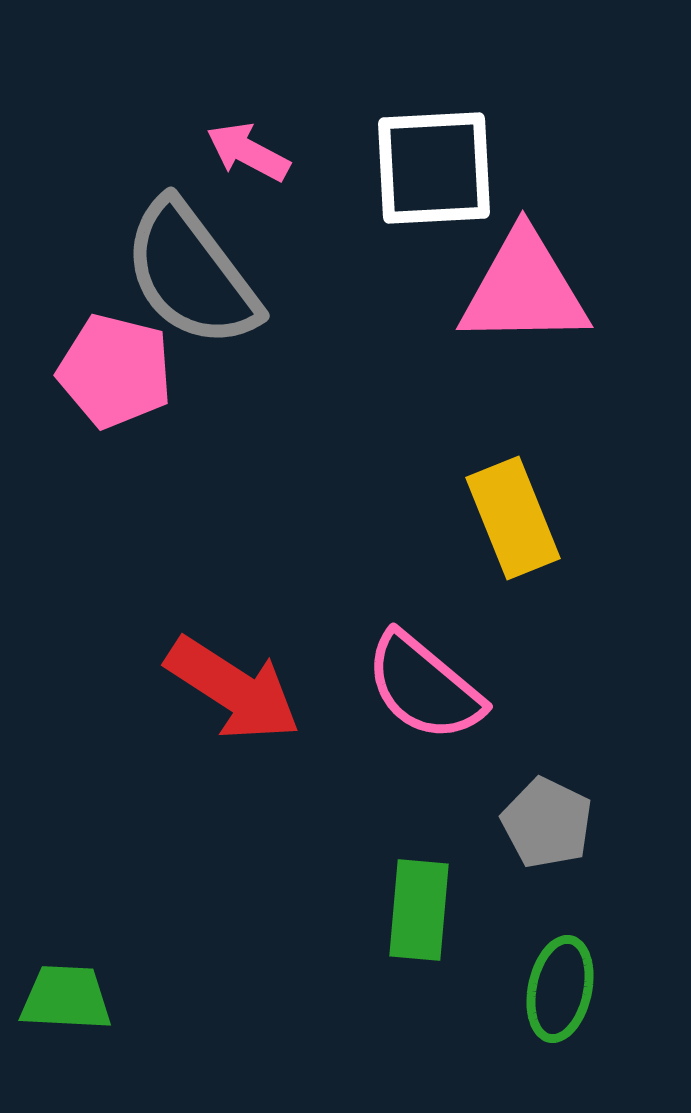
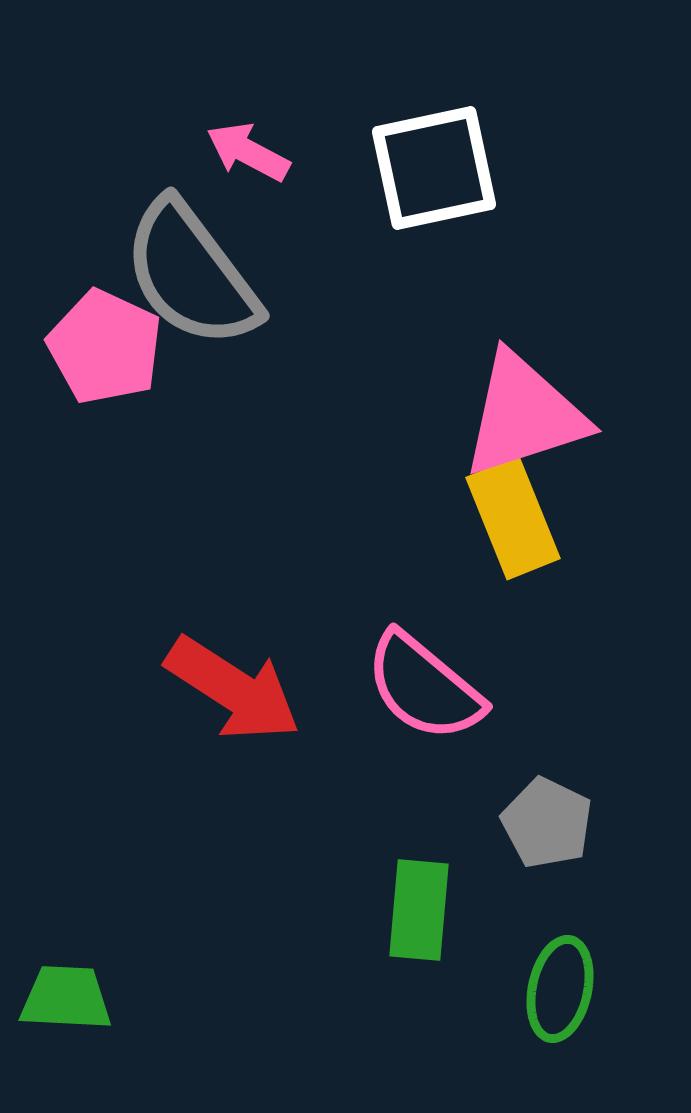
white square: rotated 9 degrees counterclockwise
pink triangle: moved 126 px down; rotated 17 degrees counterclockwise
pink pentagon: moved 10 px left, 24 px up; rotated 11 degrees clockwise
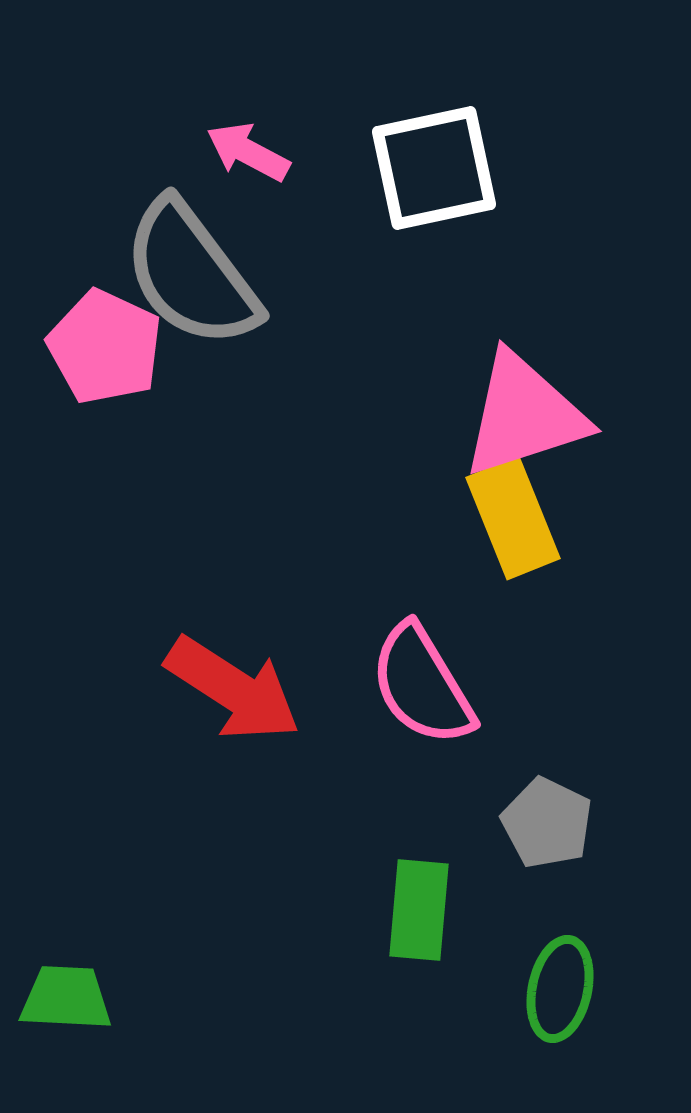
pink semicircle: moved 2 px left, 2 px up; rotated 19 degrees clockwise
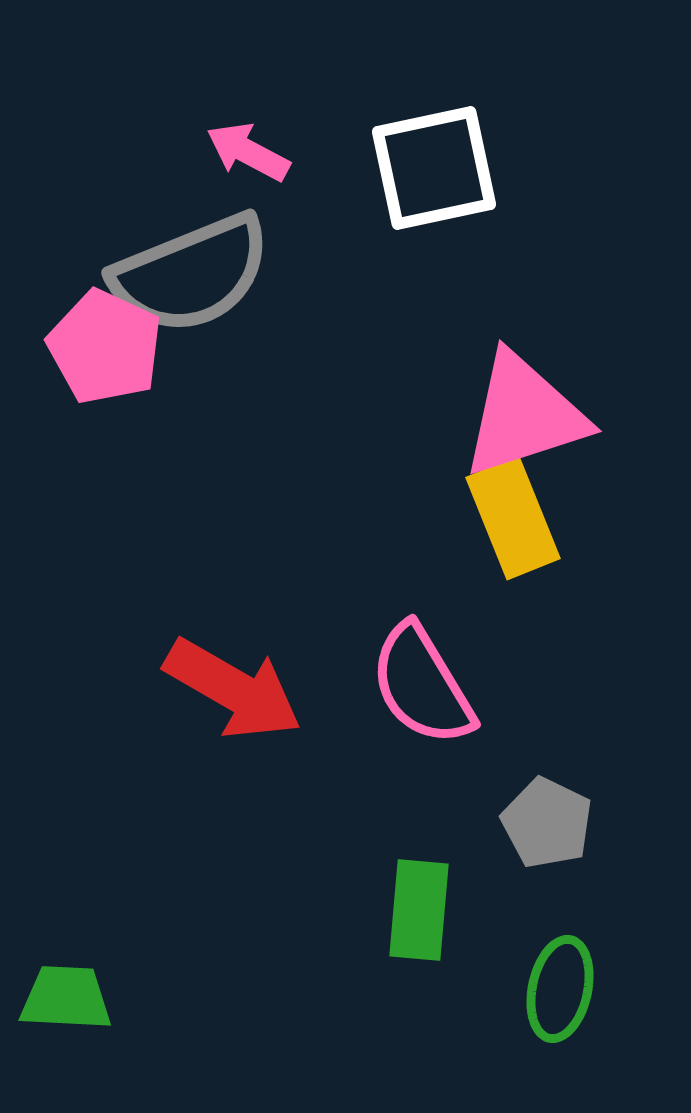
gray semicircle: rotated 75 degrees counterclockwise
red arrow: rotated 3 degrees counterclockwise
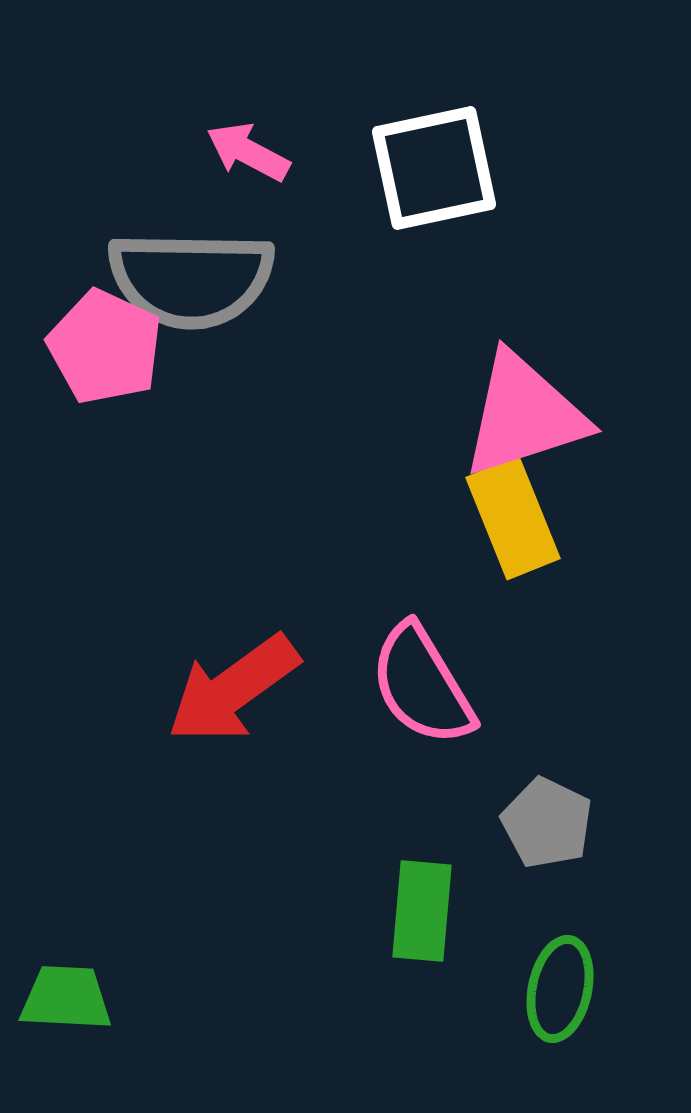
gray semicircle: moved 5 px down; rotated 23 degrees clockwise
red arrow: rotated 114 degrees clockwise
green rectangle: moved 3 px right, 1 px down
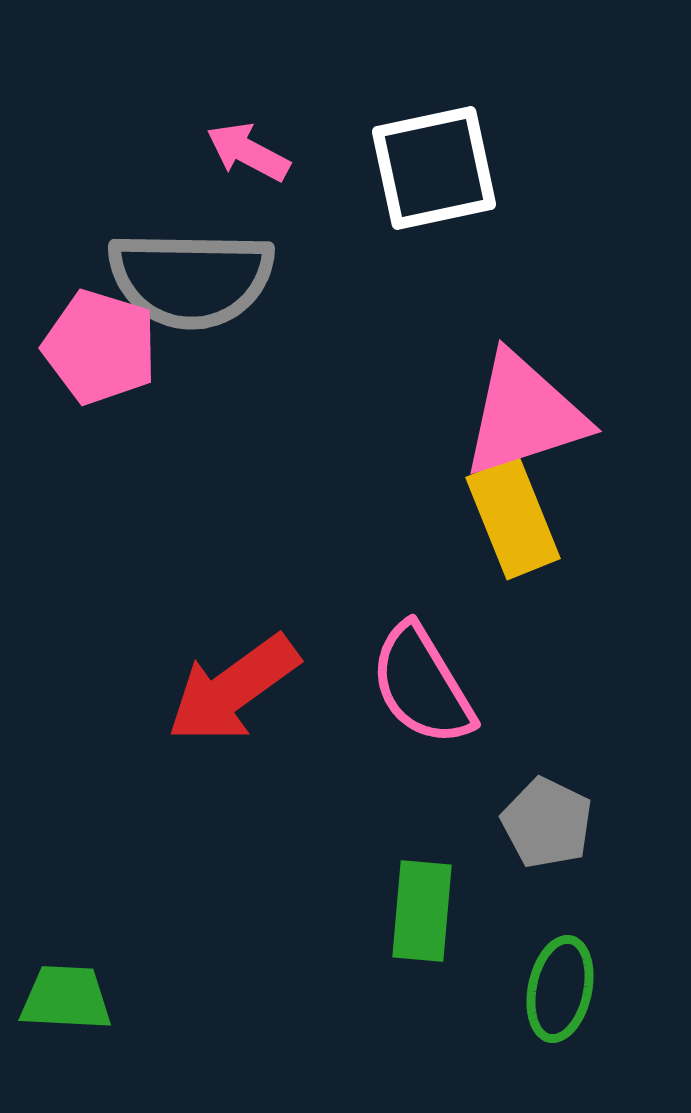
pink pentagon: moved 5 px left; rotated 8 degrees counterclockwise
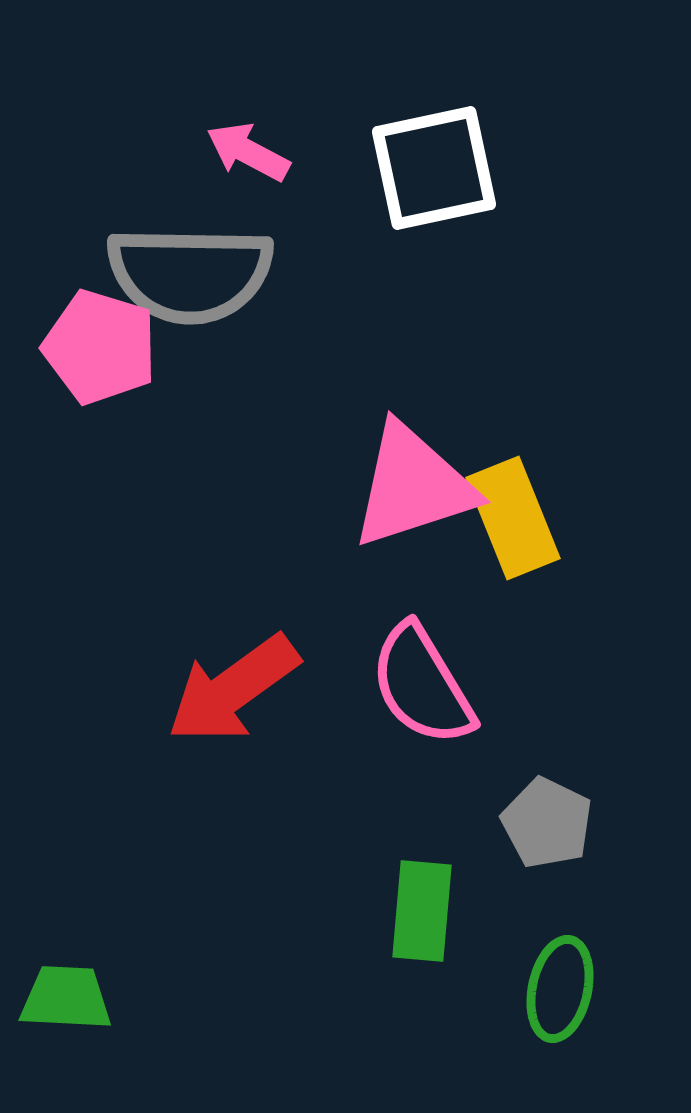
gray semicircle: moved 1 px left, 5 px up
pink triangle: moved 111 px left, 71 px down
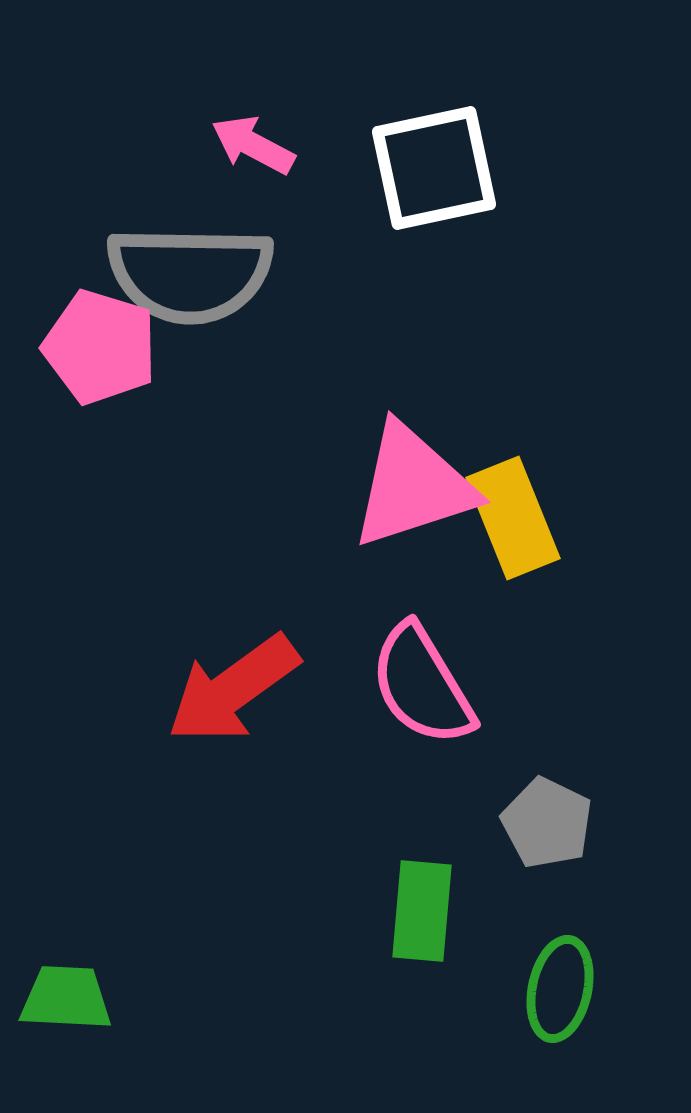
pink arrow: moved 5 px right, 7 px up
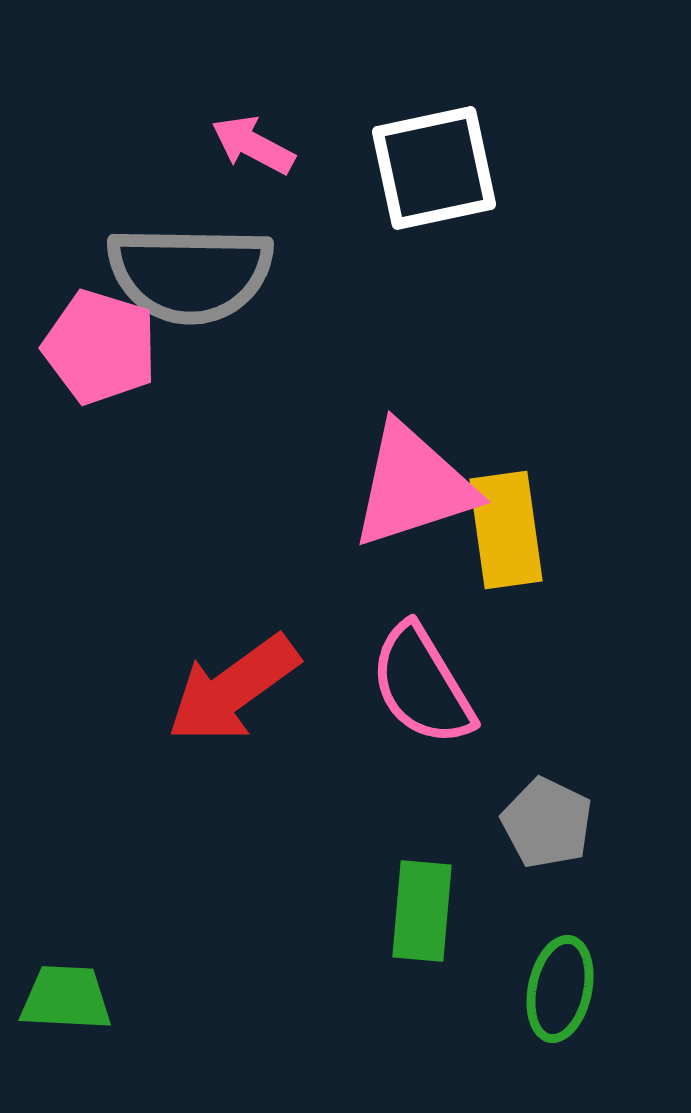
yellow rectangle: moved 7 px left, 12 px down; rotated 14 degrees clockwise
